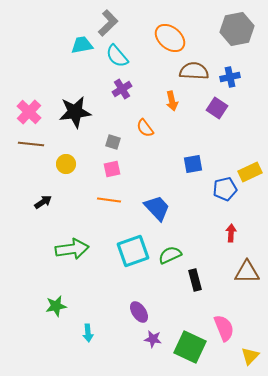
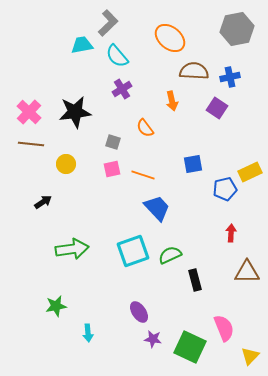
orange line: moved 34 px right, 25 px up; rotated 10 degrees clockwise
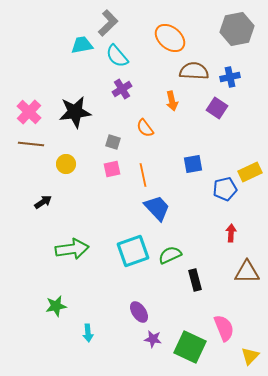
orange line: rotated 60 degrees clockwise
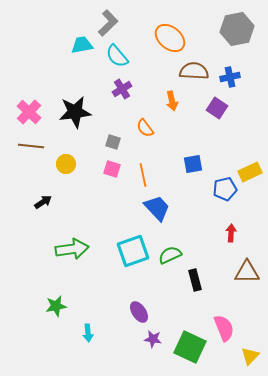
brown line: moved 2 px down
pink square: rotated 30 degrees clockwise
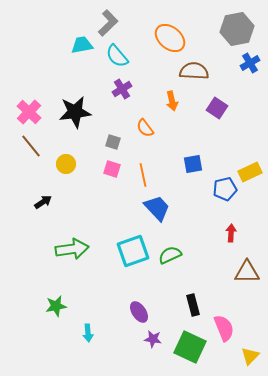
blue cross: moved 20 px right, 14 px up; rotated 18 degrees counterclockwise
brown line: rotated 45 degrees clockwise
black rectangle: moved 2 px left, 25 px down
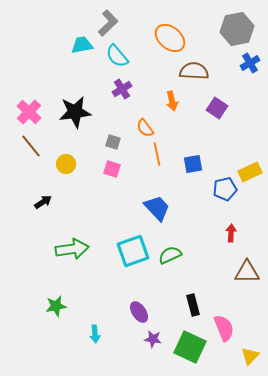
orange line: moved 14 px right, 21 px up
cyan arrow: moved 7 px right, 1 px down
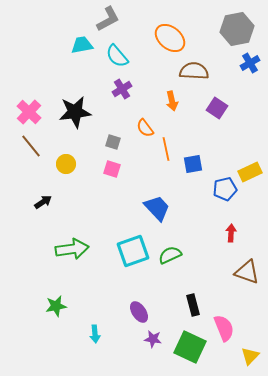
gray L-shape: moved 4 px up; rotated 16 degrees clockwise
orange line: moved 9 px right, 5 px up
brown triangle: rotated 20 degrees clockwise
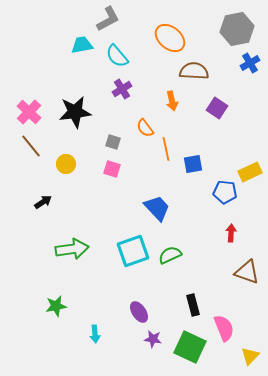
blue pentagon: moved 3 px down; rotated 20 degrees clockwise
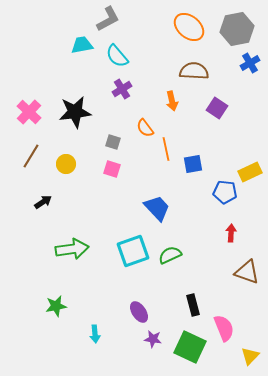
orange ellipse: moved 19 px right, 11 px up
brown line: moved 10 px down; rotated 70 degrees clockwise
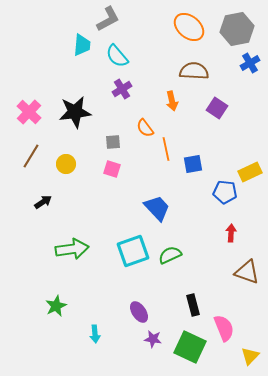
cyan trapezoid: rotated 105 degrees clockwise
gray square: rotated 21 degrees counterclockwise
green star: rotated 15 degrees counterclockwise
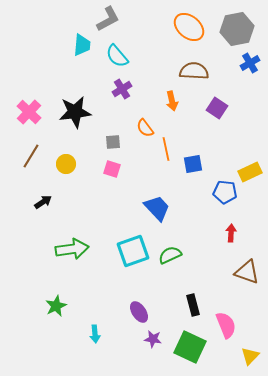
pink semicircle: moved 2 px right, 3 px up
